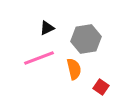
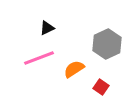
gray hexagon: moved 21 px right, 5 px down; rotated 16 degrees counterclockwise
orange semicircle: rotated 110 degrees counterclockwise
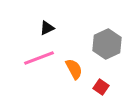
orange semicircle: rotated 95 degrees clockwise
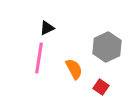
gray hexagon: moved 3 px down
pink line: rotated 60 degrees counterclockwise
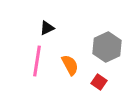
pink line: moved 2 px left, 3 px down
orange semicircle: moved 4 px left, 4 px up
red square: moved 2 px left, 5 px up
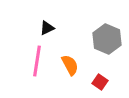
gray hexagon: moved 8 px up; rotated 12 degrees counterclockwise
red square: moved 1 px right
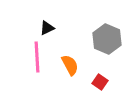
pink line: moved 4 px up; rotated 12 degrees counterclockwise
